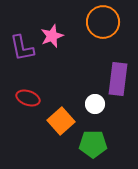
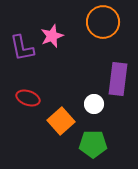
white circle: moved 1 px left
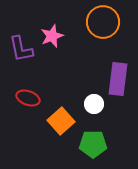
purple L-shape: moved 1 px left, 1 px down
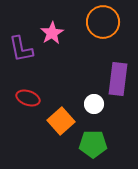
pink star: moved 3 px up; rotated 10 degrees counterclockwise
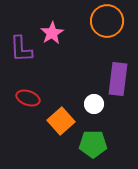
orange circle: moved 4 px right, 1 px up
purple L-shape: rotated 8 degrees clockwise
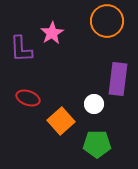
green pentagon: moved 4 px right
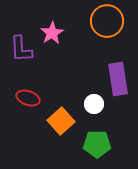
purple rectangle: rotated 16 degrees counterclockwise
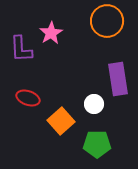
pink star: moved 1 px left
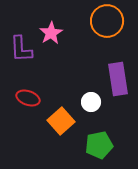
white circle: moved 3 px left, 2 px up
green pentagon: moved 2 px right, 1 px down; rotated 12 degrees counterclockwise
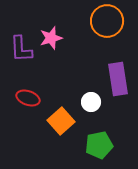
pink star: moved 5 px down; rotated 15 degrees clockwise
